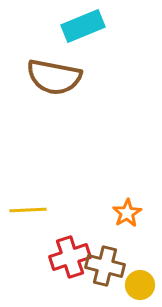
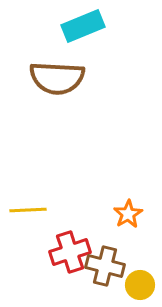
brown semicircle: moved 3 px right, 1 px down; rotated 8 degrees counterclockwise
orange star: moved 1 px right, 1 px down
red cross: moved 5 px up
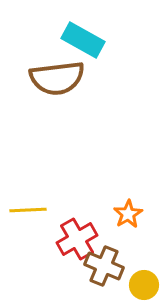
cyan rectangle: moved 14 px down; rotated 51 degrees clockwise
brown semicircle: rotated 10 degrees counterclockwise
red cross: moved 7 px right, 13 px up; rotated 12 degrees counterclockwise
brown cross: moved 1 px left; rotated 9 degrees clockwise
yellow circle: moved 4 px right
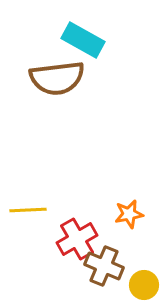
orange star: moved 1 px right; rotated 20 degrees clockwise
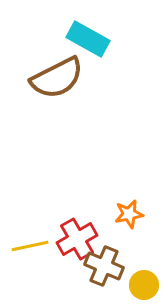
cyan rectangle: moved 5 px right, 1 px up
brown semicircle: rotated 20 degrees counterclockwise
yellow line: moved 2 px right, 36 px down; rotated 9 degrees counterclockwise
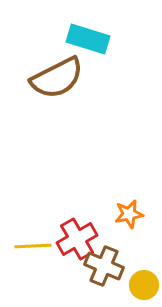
cyan rectangle: rotated 12 degrees counterclockwise
yellow line: moved 3 px right; rotated 9 degrees clockwise
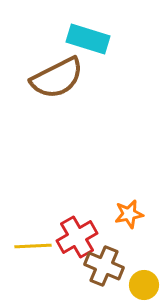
red cross: moved 2 px up
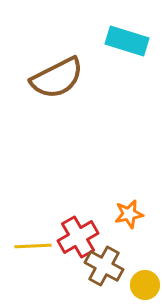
cyan rectangle: moved 39 px right, 2 px down
red cross: moved 1 px right
brown cross: rotated 6 degrees clockwise
yellow circle: moved 1 px right
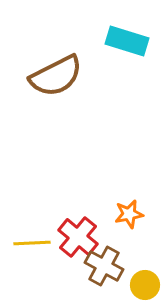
brown semicircle: moved 1 px left, 2 px up
red cross: rotated 21 degrees counterclockwise
yellow line: moved 1 px left, 3 px up
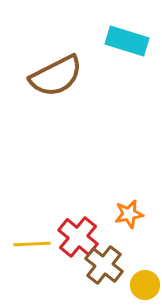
yellow line: moved 1 px down
brown cross: moved 1 px up; rotated 9 degrees clockwise
